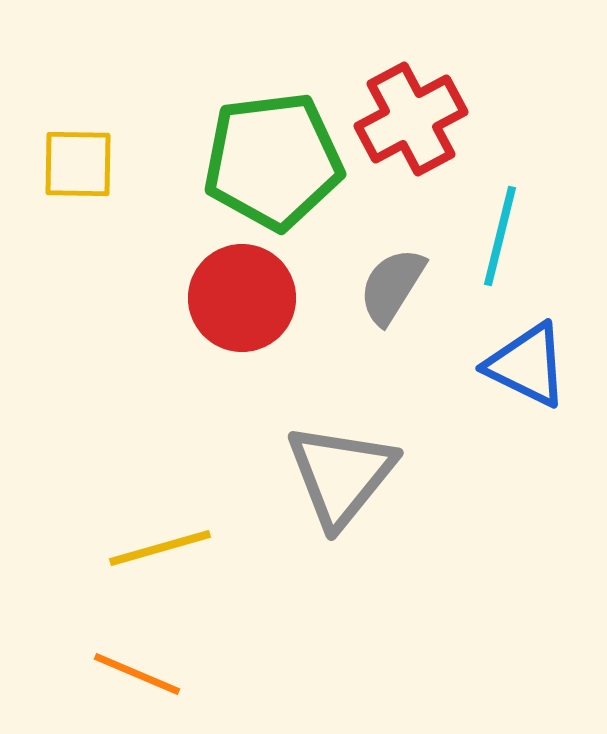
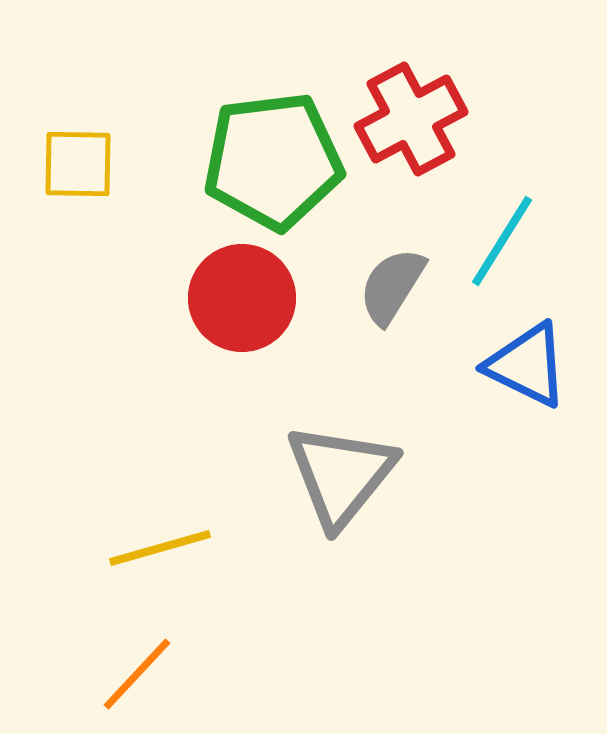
cyan line: moved 2 px right, 5 px down; rotated 18 degrees clockwise
orange line: rotated 70 degrees counterclockwise
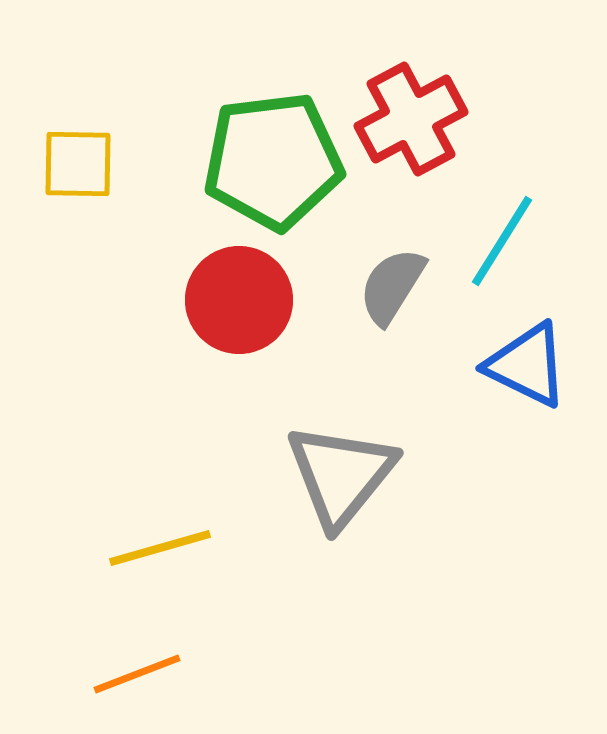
red circle: moved 3 px left, 2 px down
orange line: rotated 26 degrees clockwise
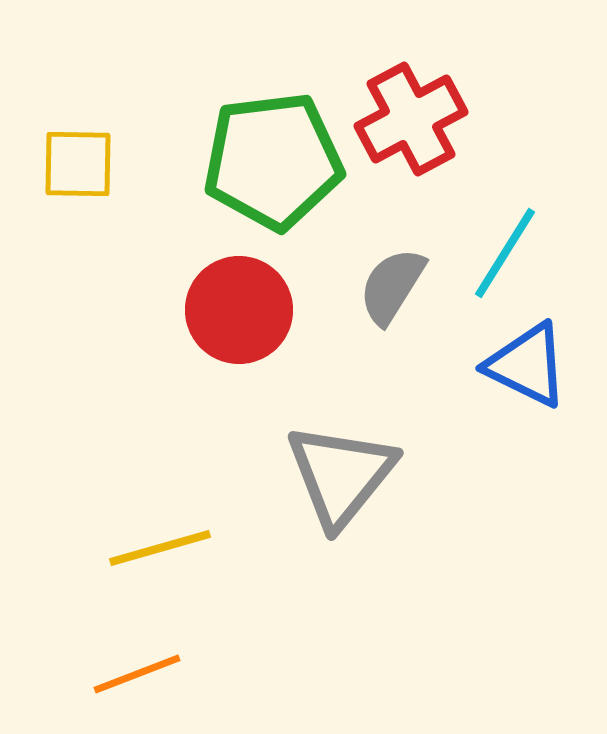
cyan line: moved 3 px right, 12 px down
red circle: moved 10 px down
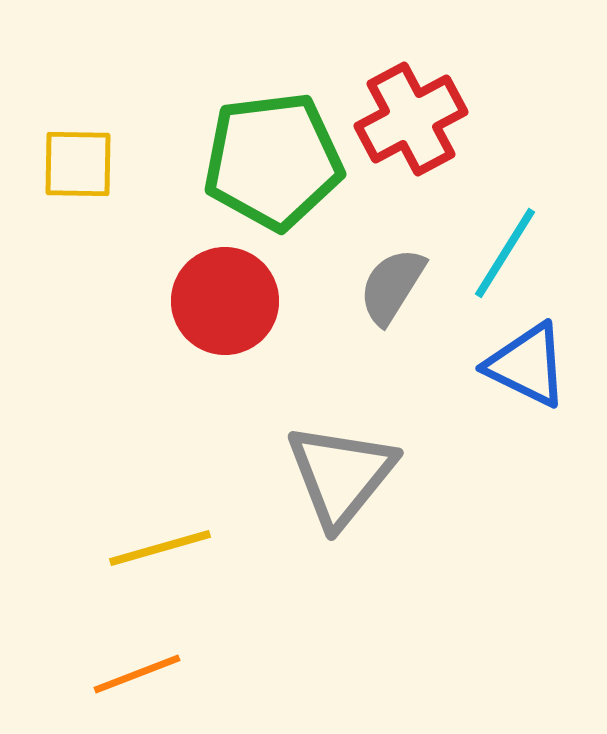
red circle: moved 14 px left, 9 px up
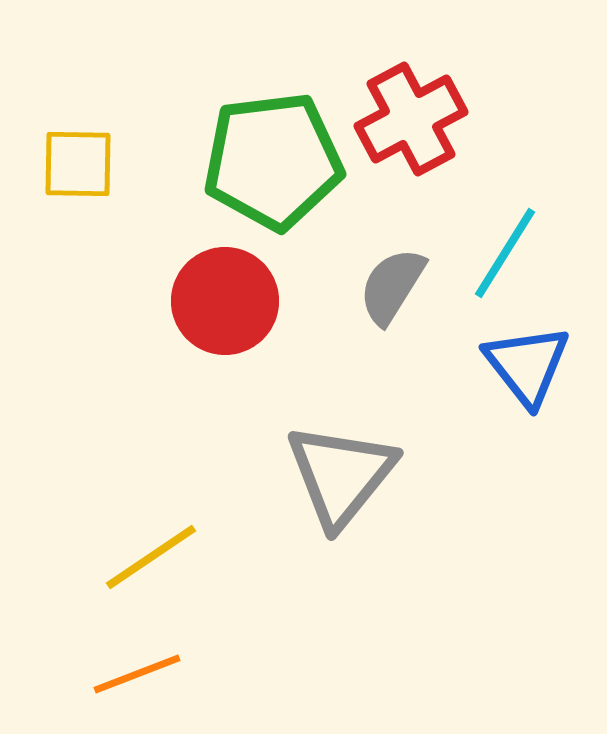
blue triangle: rotated 26 degrees clockwise
yellow line: moved 9 px left, 9 px down; rotated 18 degrees counterclockwise
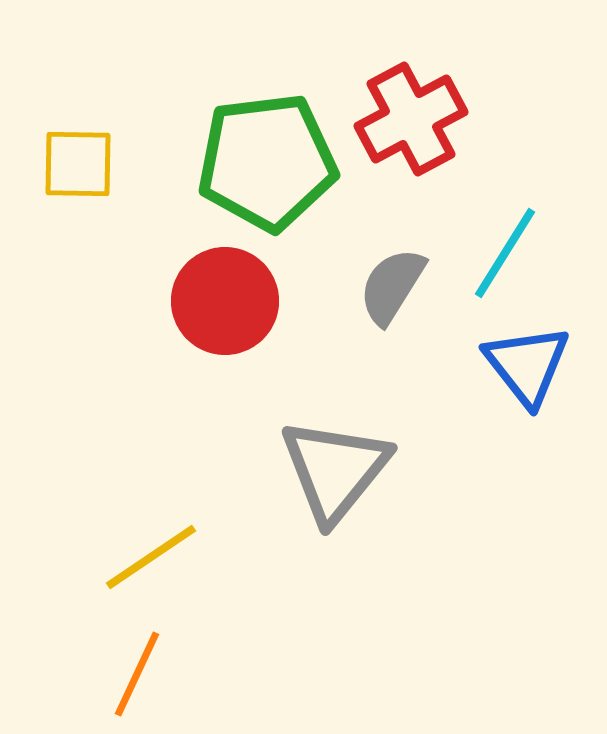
green pentagon: moved 6 px left, 1 px down
gray triangle: moved 6 px left, 5 px up
orange line: rotated 44 degrees counterclockwise
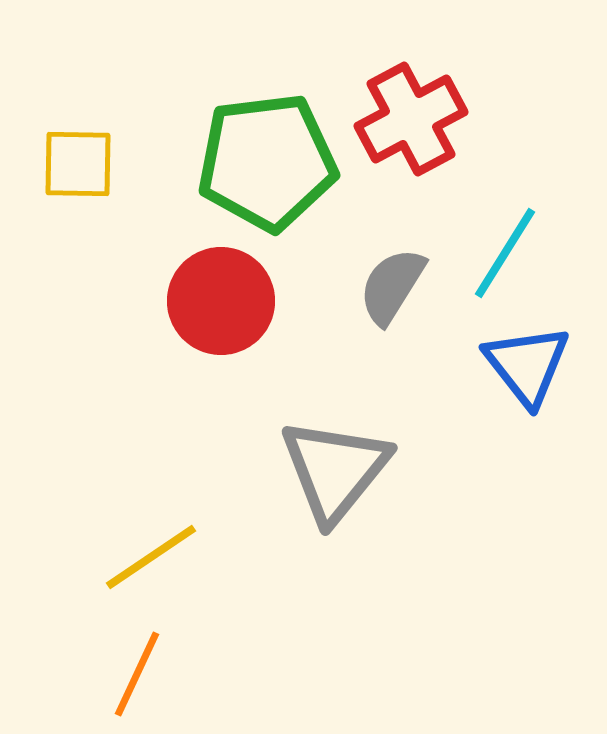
red circle: moved 4 px left
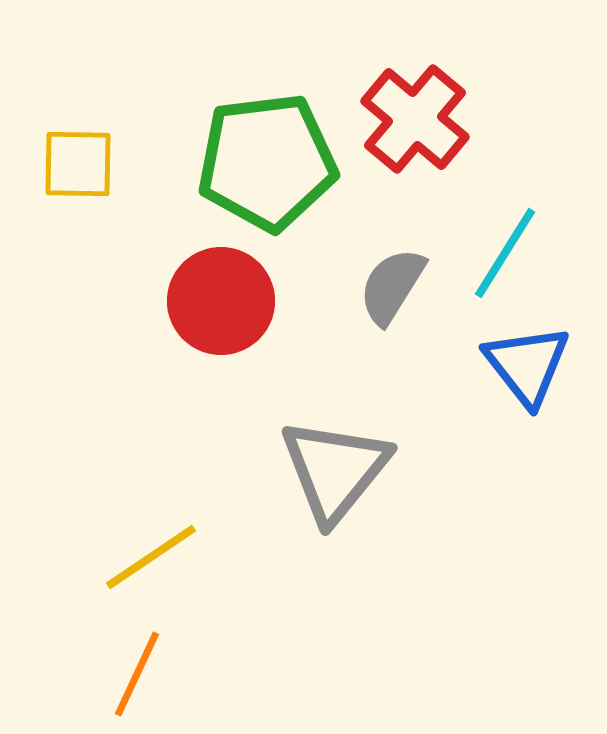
red cross: moved 4 px right; rotated 22 degrees counterclockwise
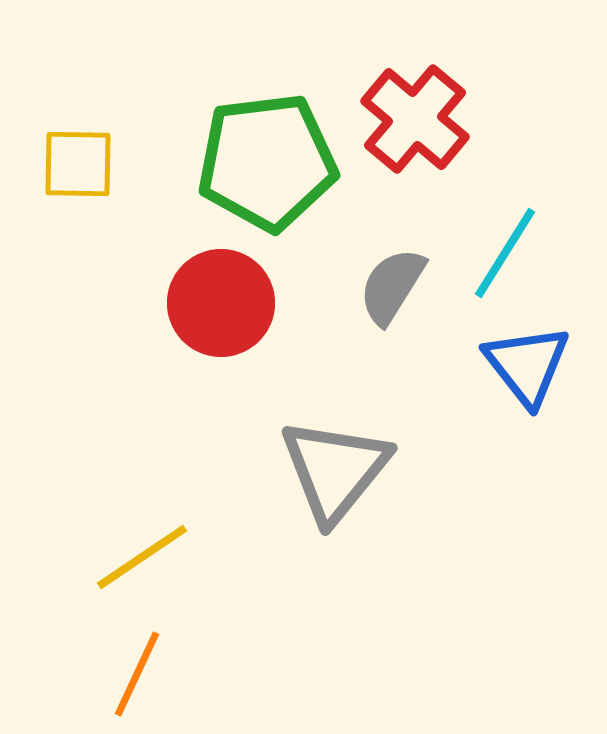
red circle: moved 2 px down
yellow line: moved 9 px left
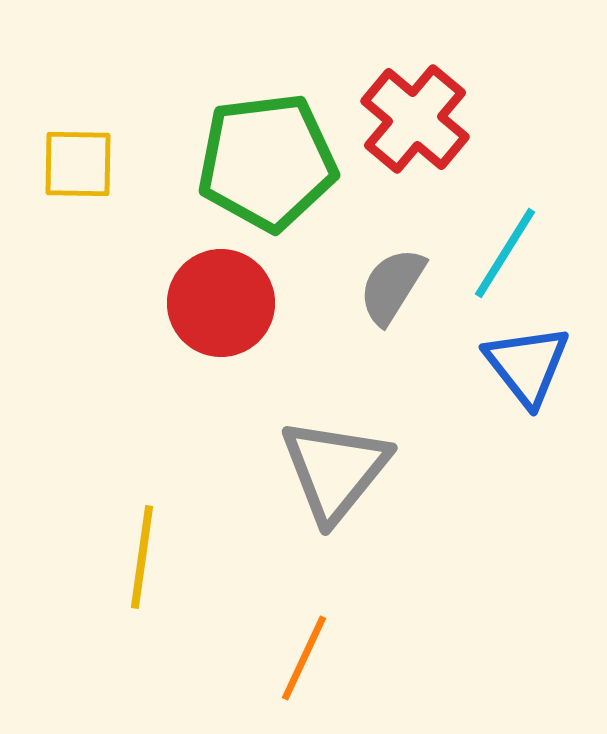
yellow line: rotated 48 degrees counterclockwise
orange line: moved 167 px right, 16 px up
